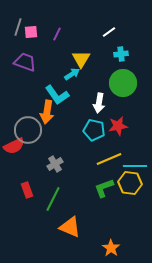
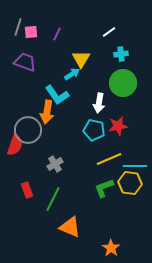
red semicircle: moved 1 px right, 1 px up; rotated 45 degrees counterclockwise
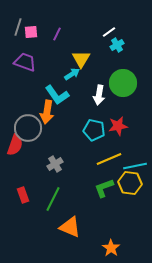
cyan cross: moved 4 px left, 9 px up; rotated 24 degrees counterclockwise
white arrow: moved 8 px up
gray circle: moved 2 px up
cyan line: rotated 10 degrees counterclockwise
red rectangle: moved 4 px left, 5 px down
